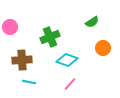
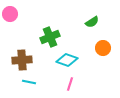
pink circle: moved 13 px up
pink line: rotated 24 degrees counterclockwise
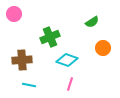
pink circle: moved 4 px right
cyan line: moved 3 px down
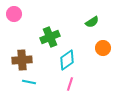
cyan diamond: rotated 55 degrees counterclockwise
cyan line: moved 3 px up
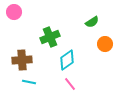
pink circle: moved 2 px up
orange circle: moved 2 px right, 4 px up
pink line: rotated 56 degrees counterclockwise
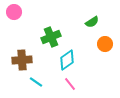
green cross: moved 1 px right
cyan line: moved 7 px right; rotated 24 degrees clockwise
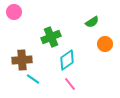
cyan line: moved 3 px left, 3 px up
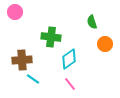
pink circle: moved 1 px right
green semicircle: rotated 104 degrees clockwise
green cross: rotated 30 degrees clockwise
cyan diamond: moved 2 px right, 1 px up
